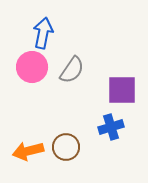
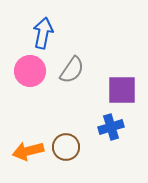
pink circle: moved 2 px left, 4 px down
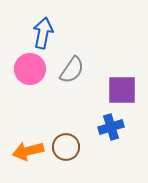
pink circle: moved 2 px up
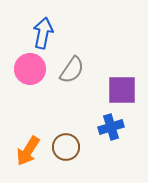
orange arrow: rotated 44 degrees counterclockwise
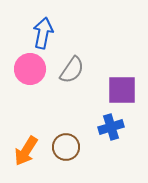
orange arrow: moved 2 px left
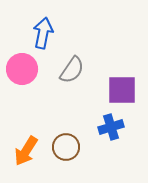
pink circle: moved 8 px left
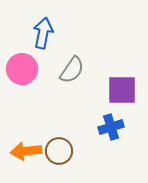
brown circle: moved 7 px left, 4 px down
orange arrow: rotated 52 degrees clockwise
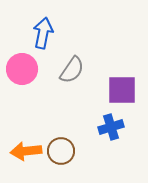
brown circle: moved 2 px right
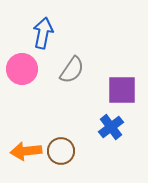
blue cross: rotated 20 degrees counterclockwise
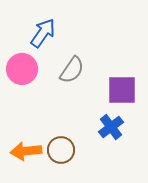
blue arrow: rotated 24 degrees clockwise
brown circle: moved 1 px up
